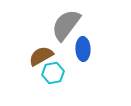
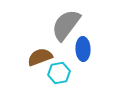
brown semicircle: moved 1 px left, 1 px down; rotated 10 degrees clockwise
cyan hexagon: moved 6 px right
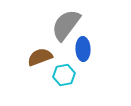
cyan hexagon: moved 5 px right, 2 px down
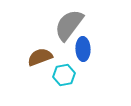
gray semicircle: moved 3 px right
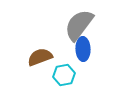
gray semicircle: moved 10 px right
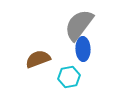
brown semicircle: moved 2 px left, 2 px down
cyan hexagon: moved 5 px right, 2 px down
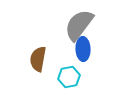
brown semicircle: rotated 60 degrees counterclockwise
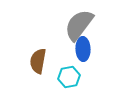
brown semicircle: moved 2 px down
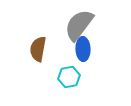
brown semicircle: moved 12 px up
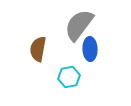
blue ellipse: moved 7 px right
